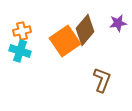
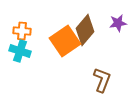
orange cross: rotated 18 degrees clockwise
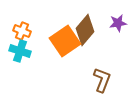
orange cross: rotated 18 degrees clockwise
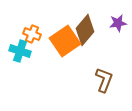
orange cross: moved 10 px right, 3 px down
brown L-shape: moved 2 px right
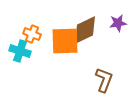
brown diamond: rotated 24 degrees clockwise
orange square: rotated 32 degrees clockwise
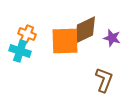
purple star: moved 6 px left, 15 px down; rotated 24 degrees clockwise
orange cross: moved 5 px left
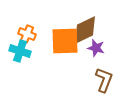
purple star: moved 16 px left, 10 px down
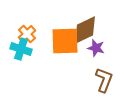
orange cross: rotated 24 degrees clockwise
cyan cross: moved 1 px right, 2 px up
